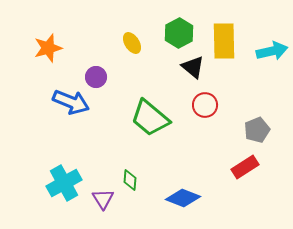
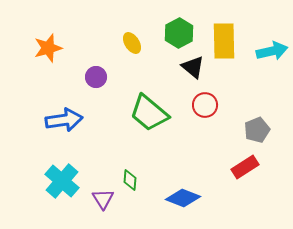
blue arrow: moved 7 px left, 18 px down; rotated 30 degrees counterclockwise
green trapezoid: moved 1 px left, 5 px up
cyan cross: moved 2 px left, 2 px up; rotated 20 degrees counterclockwise
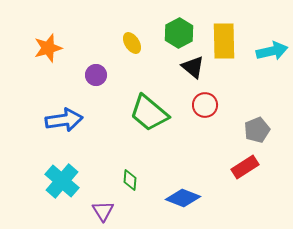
purple circle: moved 2 px up
purple triangle: moved 12 px down
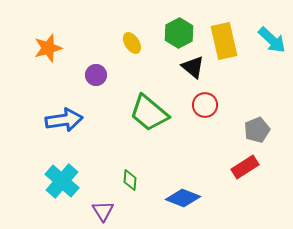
yellow rectangle: rotated 12 degrees counterclockwise
cyan arrow: moved 11 px up; rotated 56 degrees clockwise
